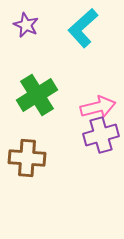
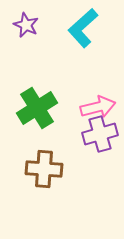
green cross: moved 13 px down
purple cross: moved 1 px left, 1 px up
brown cross: moved 17 px right, 11 px down
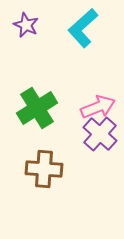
pink arrow: rotated 8 degrees counterclockwise
purple cross: rotated 32 degrees counterclockwise
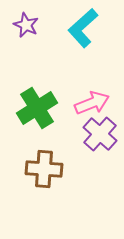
pink arrow: moved 6 px left, 4 px up
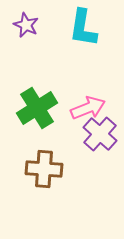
cyan L-shape: rotated 39 degrees counterclockwise
pink arrow: moved 4 px left, 5 px down
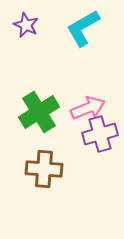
cyan L-shape: rotated 51 degrees clockwise
green cross: moved 2 px right, 4 px down
purple cross: rotated 32 degrees clockwise
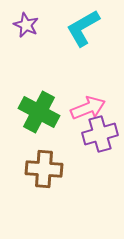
green cross: rotated 30 degrees counterclockwise
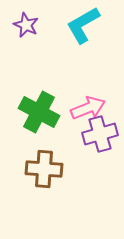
cyan L-shape: moved 3 px up
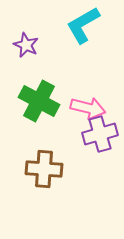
purple star: moved 20 px down
pink arrow: rotated 36 degrees clockwise
green cross: moved 11 px up
